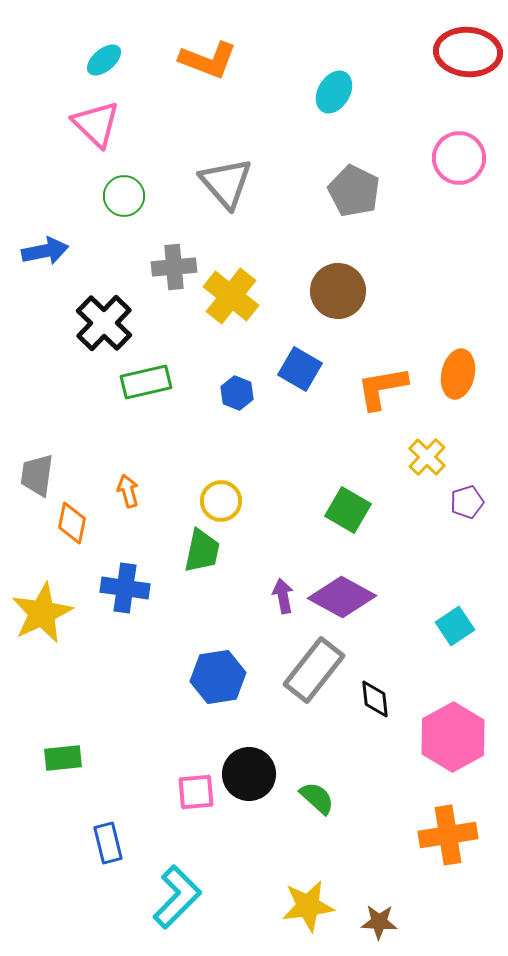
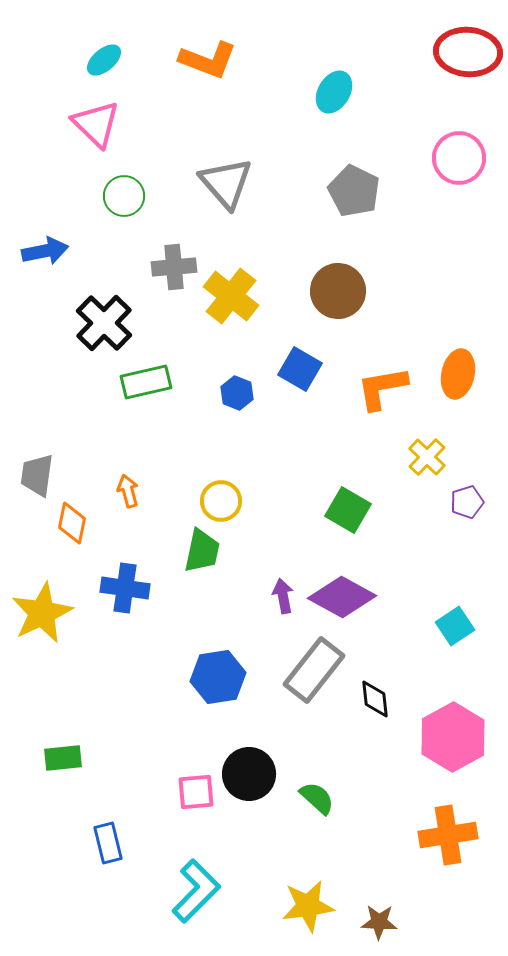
cyan L-shape at (177, 897): moved 19 px right, 6 px up
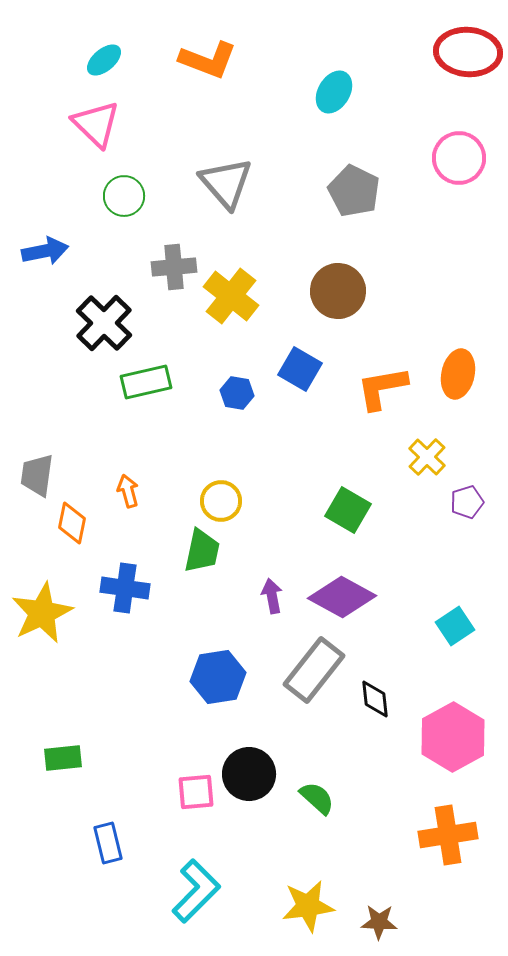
blue hexagon at (237, 393): rotated 12 degrees counterclockwise
purple arrow at (283, 596): moved 11 px left
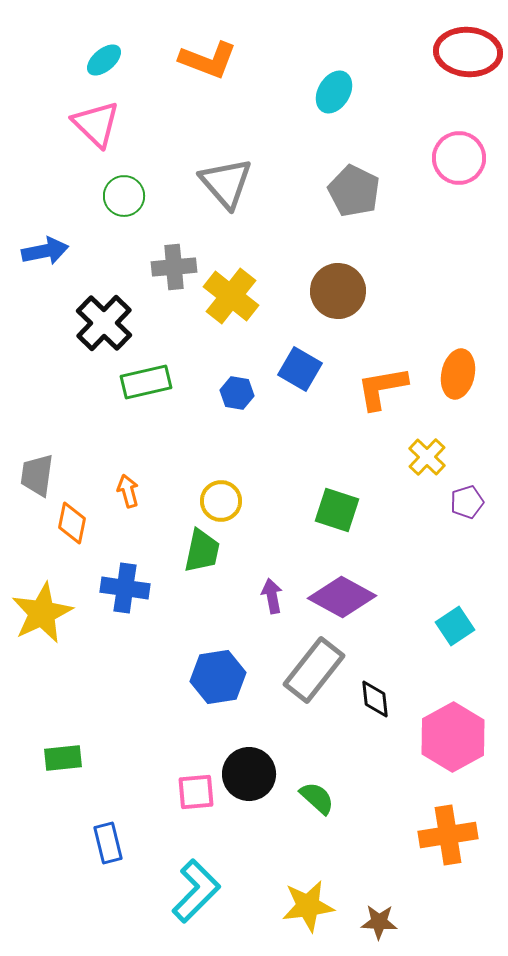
green square at (348, 510): moved 11 px left; rotated 12 degrees counterclockwise
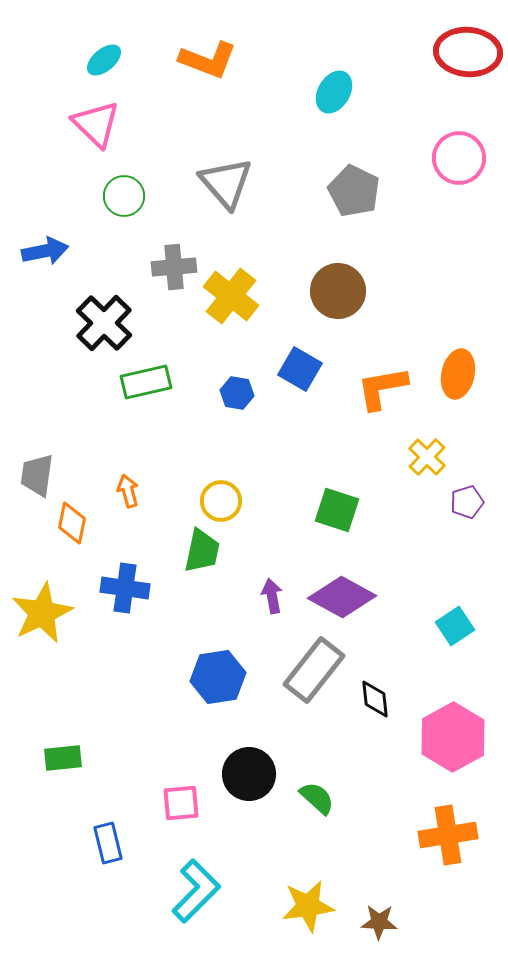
pink square at (196, 792): moved 15 px left, 11 px down
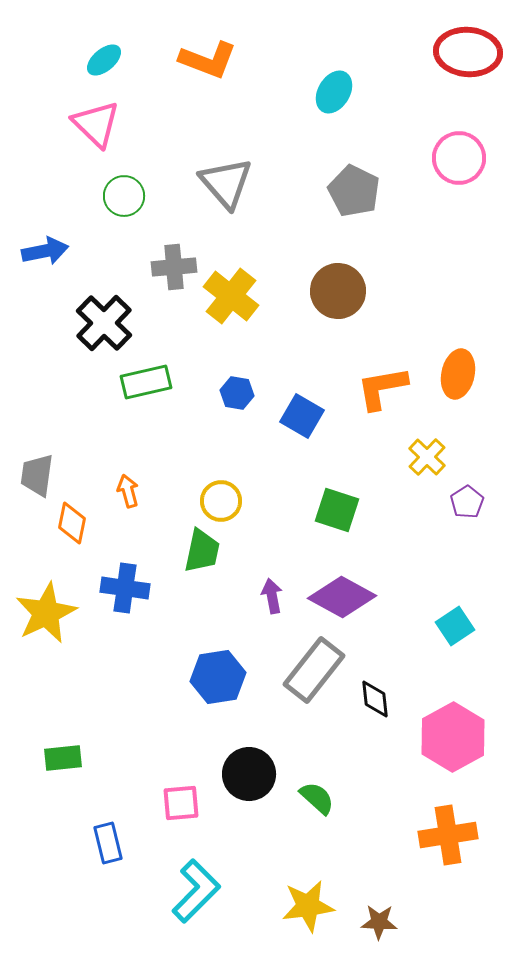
blue square at (300, 369): moved 2 px right, 47 px down
purple pentagon at (467, 502): rotated 16 degrees counterclockwise
yellow star at (42, 613): moved 4 px right
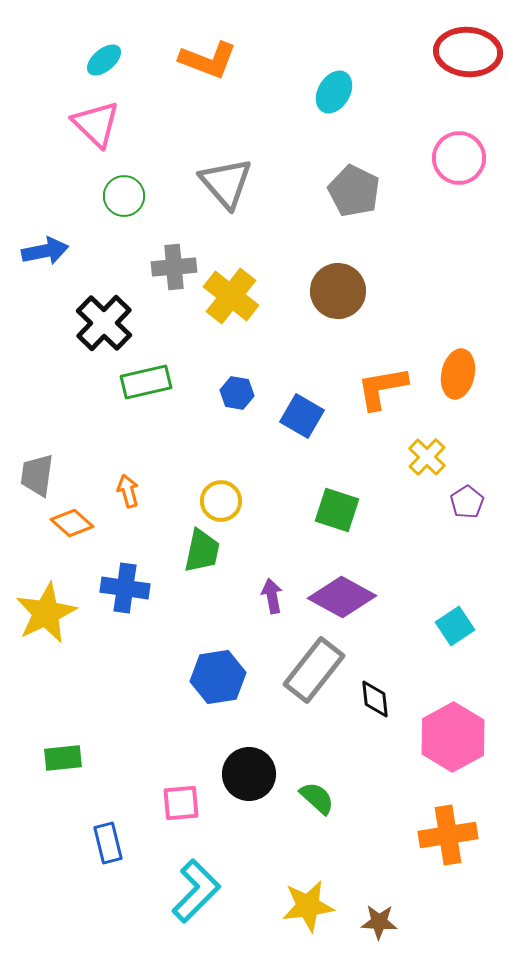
orange diamond at (72, 523): rotated 60 degrees counterclockwise
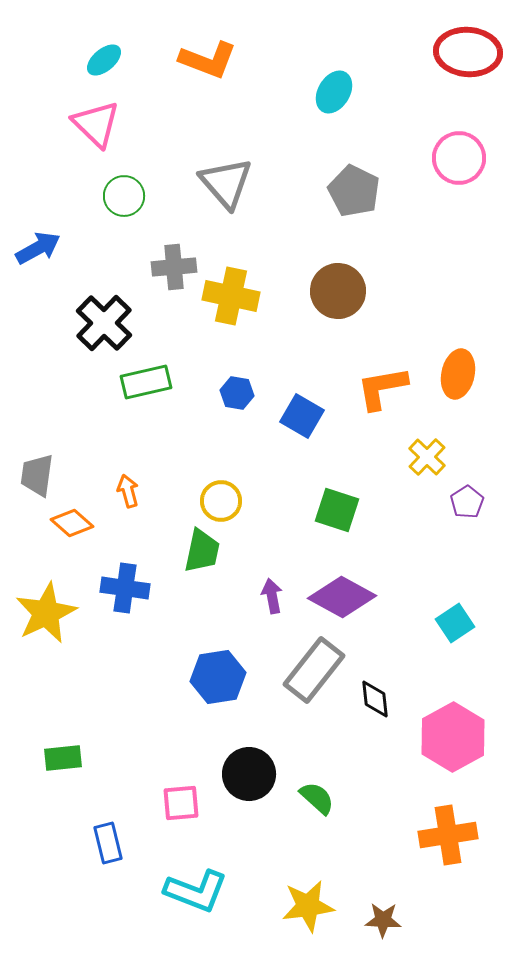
blue arrow at (45, 251): moved 7 px left, 3 px up; rotated 18 degrees counterclockwise
yellow cross at (231, 296): rotated 26 degrees counterclockwise
cyan square at (455, 626): moved 3 px up
cyan L-shape at (196, 891): rotated 66 degrees clockwise
brown star at (379, 922): moved 4 px right, 2 px up
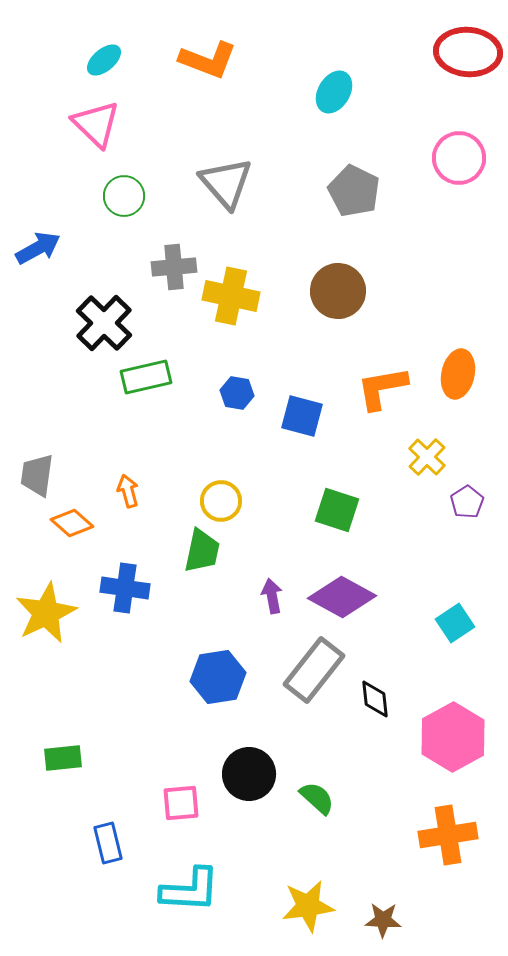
green rectangle at (146, 382): moved 5 px up
blue square at (302, 416): rotated 15 degrees counterclockwise
cyan L-shape at (196, 891): moved 6 px left, 1 px up; rotated 18 degrees counterclockwise
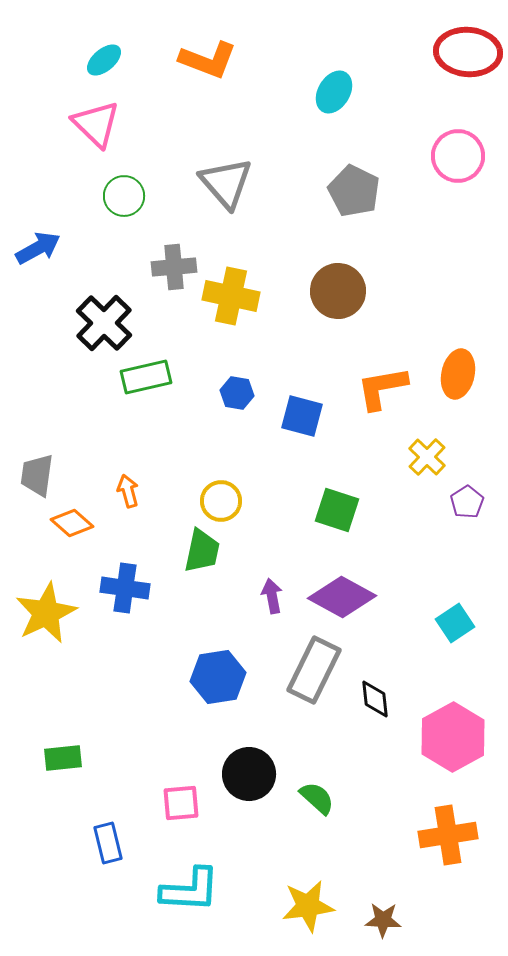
pink circle at (459, 158): moved 1 px left, 2 px up
gray rectangle at (314, 670): rotated 12 degrees counterclockwise
